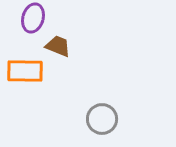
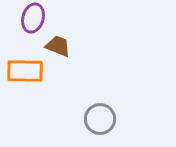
gray circle: moved 2 px left
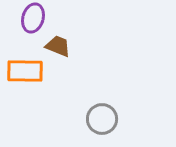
gray circle: moved 2 px right
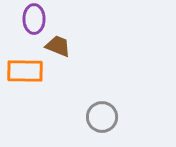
purple ellipse: moved 1 px right, 1 px down; rotated 16 degrees counterclockwise
gray circle: moved 2 px up
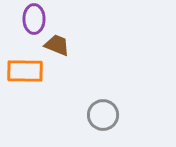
brown trapezoid: moved 1 px left, 1 px up
gray circle: moved 1 px right, 2 px up
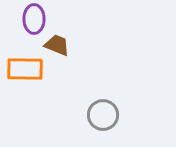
orange rectangle: moved 2 px up
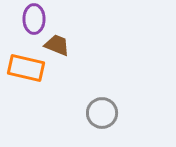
orange rectangle: moved 1 px right, 1 px up; rotated 12 degrees clockwise
gray circle: moved 1 px left, 2 px up
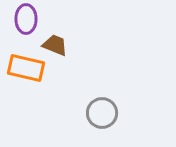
purple ellipse: moved 8 px left
brown trapezoid: moved 2 px left
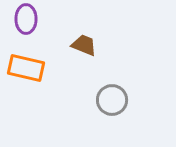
brown trapezoid: moved 29 px right
gray circle: moved 10 px right, 13 px up
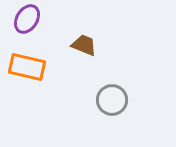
purple ellipse: moved 1 px right; rotated 32 degrees clockwise
orange rectangle: moved 1 px right, 1 px up
